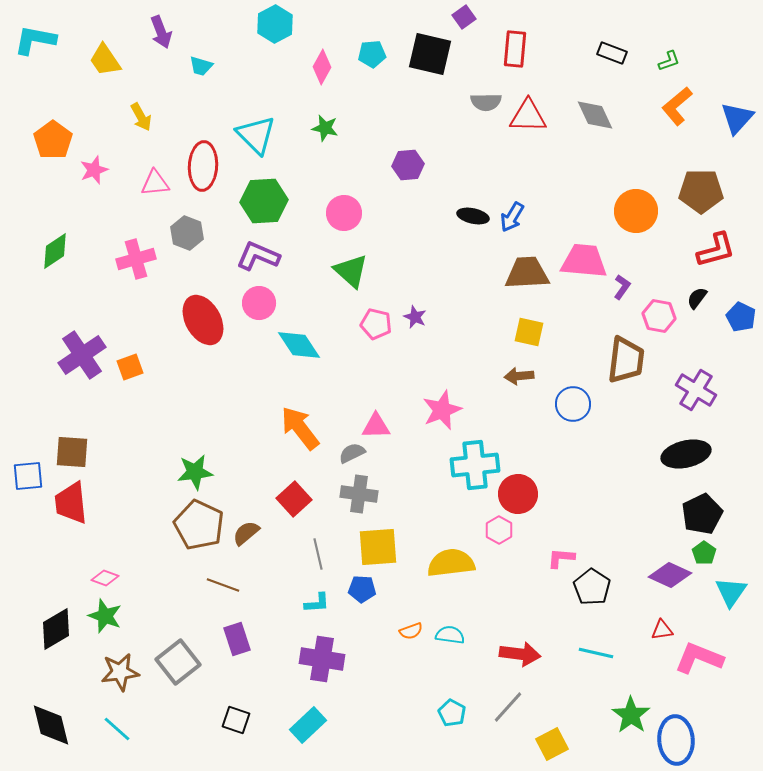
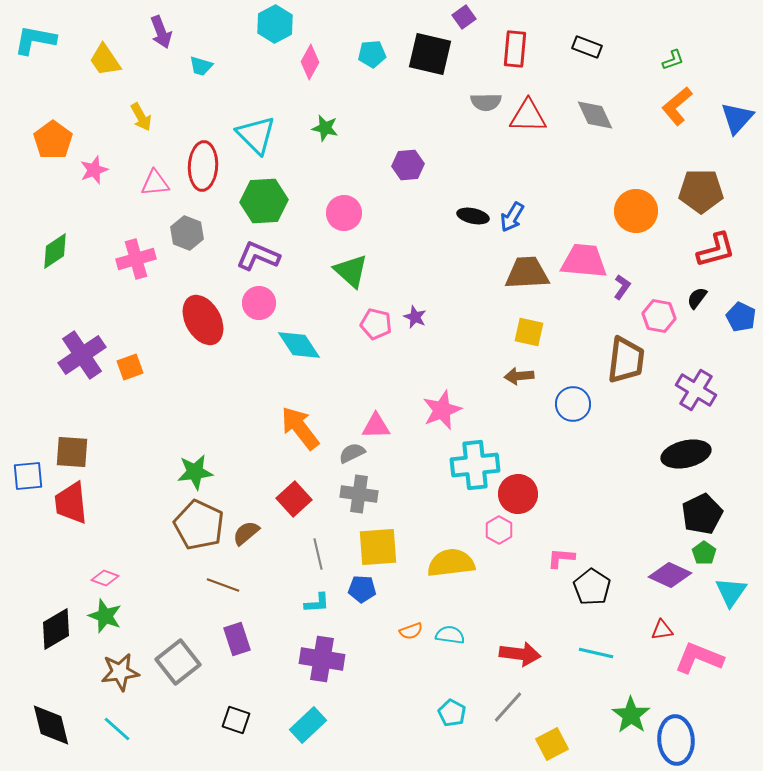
black rectangle at (612, 53): moved 25 px left, 6 px up
green L-shape at (669, 61): moved 4 px right, 1 px up
pink diamond at (322, 67): moved 12 px left, 5 px up
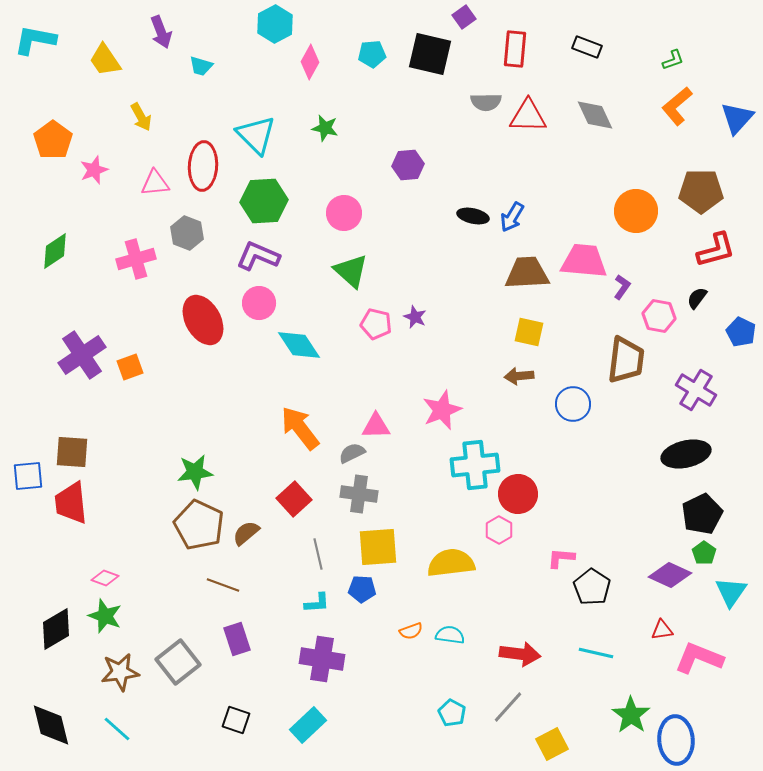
blue pentagon at (741, 317): moved 15 px down
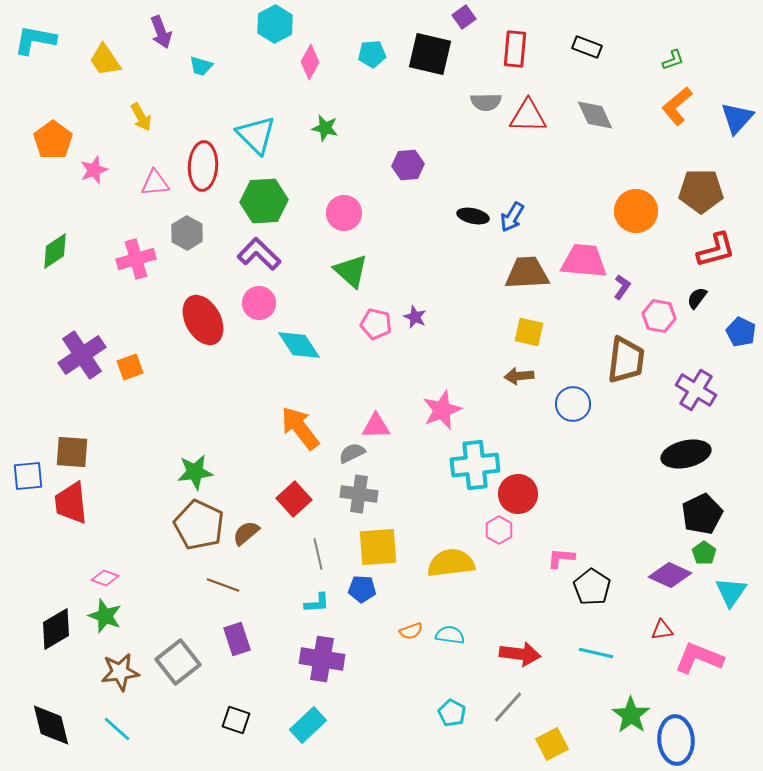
gray hexagon at (187, 233): rotated 8 degrees clockwise
purple L-shape at (258, 256): moved 1 px right, 2 px up; rotated 21 degrees clockwise
